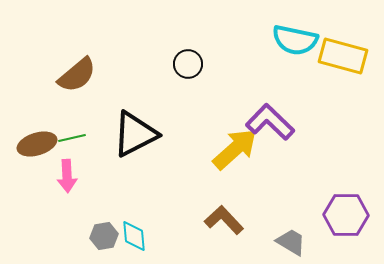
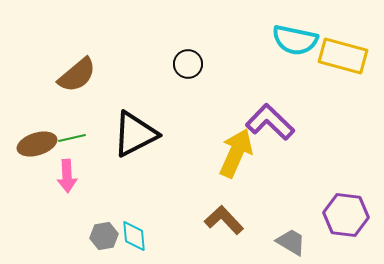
yellow arrow: moved 1 px right, 4 px down; rotated 24 degrees counterclockwise
purple hexagon: rotated 6 degrees clockwise
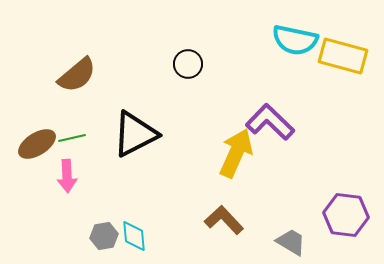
brown ellipse: rotated 15 degrees counterclockwise
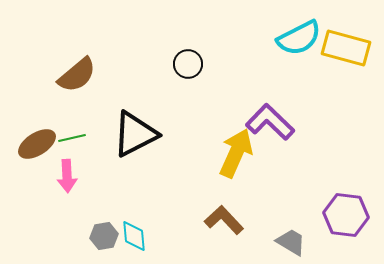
cyan semicircle: moved 4 px right, 2 px up; rotated 39 degrees counterclockwise
yellow rectangle: moved 3 px right, 8 px up
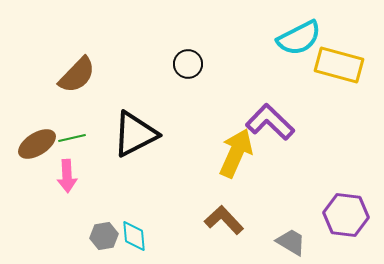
yellow rectangle: moved 7 px left, 17 px down
brown semicircle: rotated 6 degrees counterclockwise
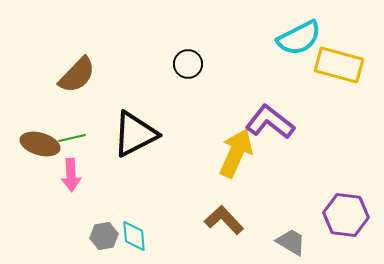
purple L-shape: rotated 6 degrees counterclockwise
brown ellipse: moved 3 px right; rotated 48 degrees clockwise
pink arrow: moved 4 px right, 1 px up
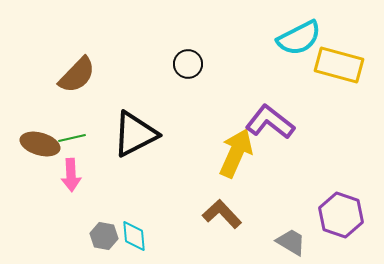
purple hexagon: moved 5 px left; rotated 12 degrees clockwise
brown L-shape: moved 2 px left, 6 px up
gray hexagon: rotated 20 degrees clockwise
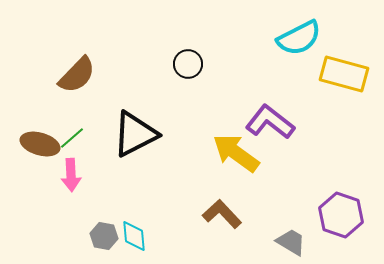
yellow rectangle: moved 5 px right, 9 px down
green line: rotated 28 degrees counterclockwise
yellow arrow: rotated 78 degrees counterclockwise
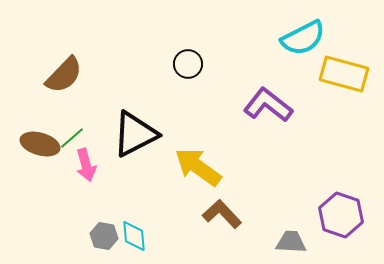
cyan semicircle: moved 4 px right
brown semicircle: moved 13 px left
purple L-shape: moved 2 px left, 17 px up
yellow arrow: moved 38 px left, 14 px down
pink arrow: moved 15 px right, 10 px up; rotated 12 degrees counterclockwise
gray trapezoid: rotated 28 degrees counterclockwise
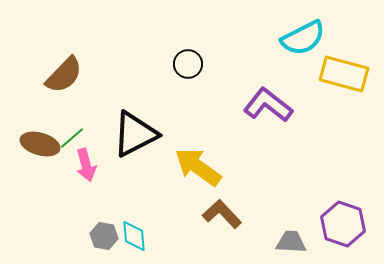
purple hexagon: moved 2 px right, 9 px down
